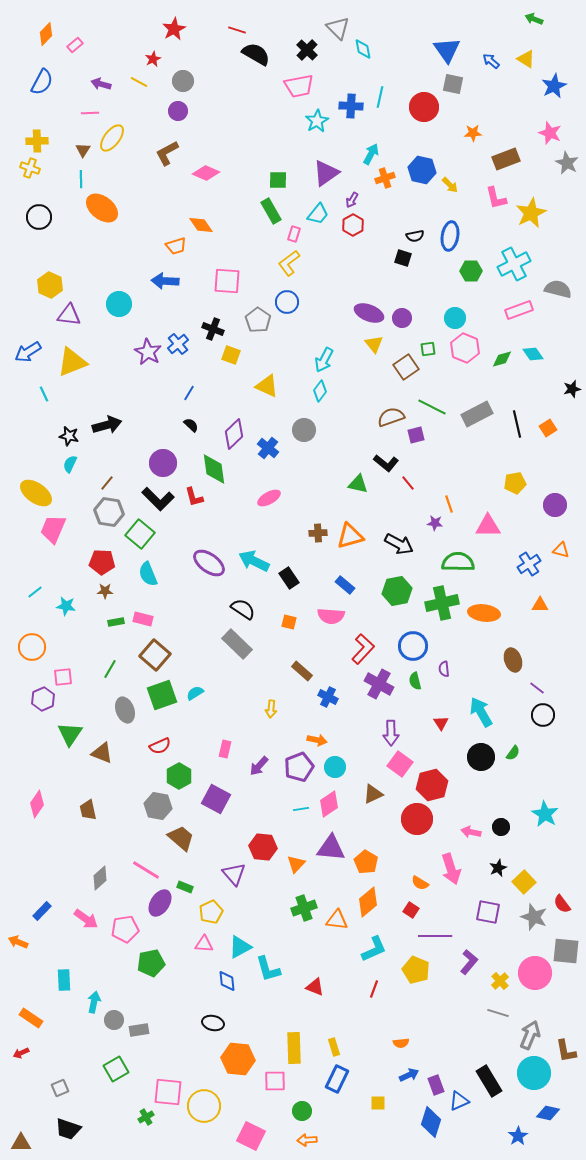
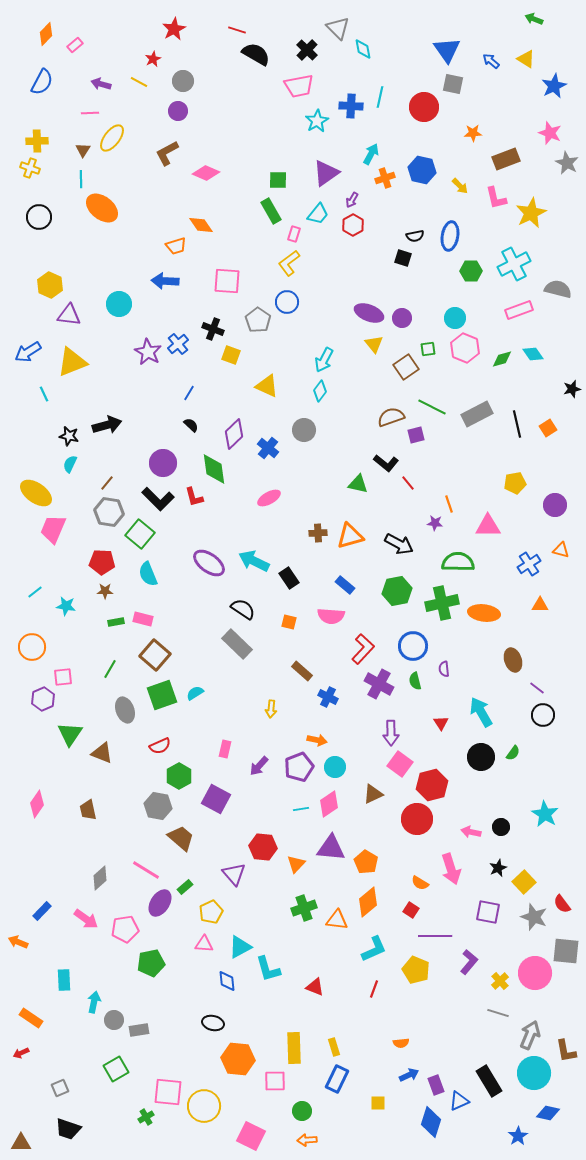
yellow arrow at (450, 185): moved 10 px right, 1 px down
green rectangle at (185, 887): rotated 63 degrees counterclockwise
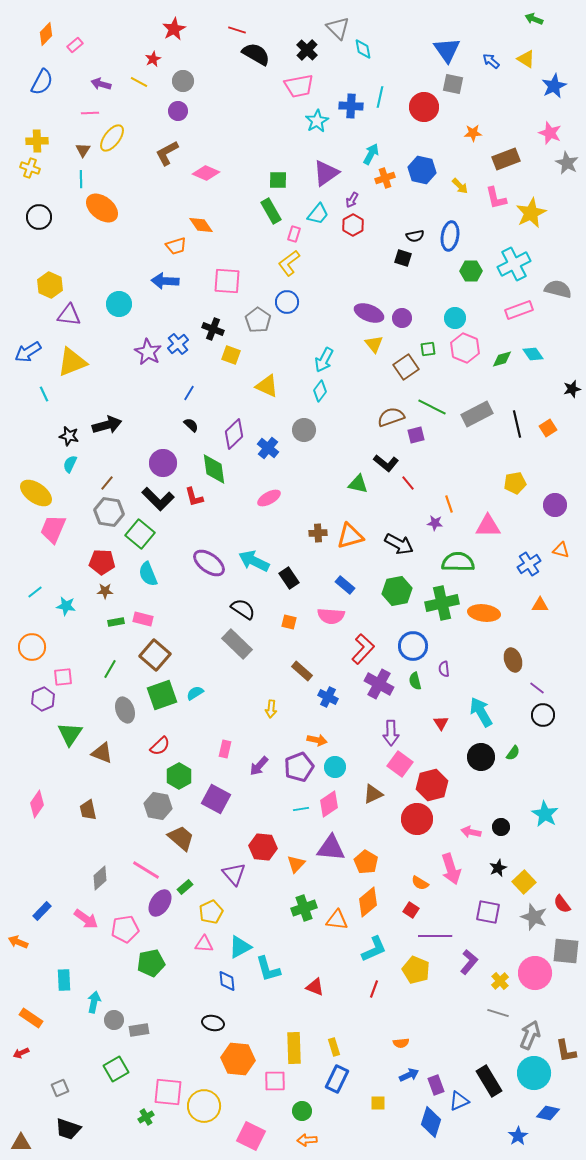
red semicircle at (160, 746): rotated 20 degrees counterclockwise
